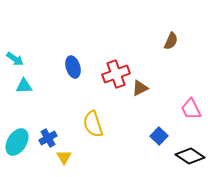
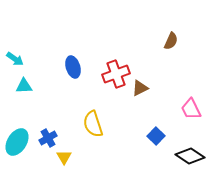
blue square: moved 3 px left
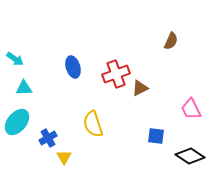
cyan triangle: moved 2 px down
blue square: rotated 36 degrees counterclockwise
cyan ellipse: moved 20 px up; rotated 8 degrees clockwise
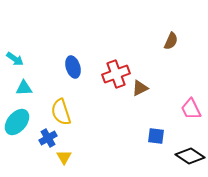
yellow semicircle: moved 32 px left, 12 px up
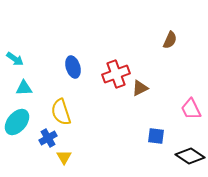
brown semicircle: moved 1 px left, 1 px up
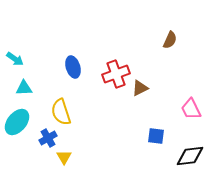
black diamond: rotated 40 degrees counterclockwise
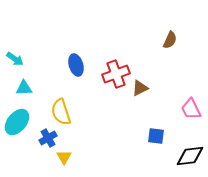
blue ellipse: moved 3 px right, 2 px up
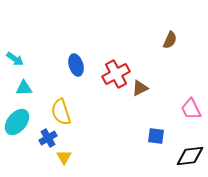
red cross: rotated 8 degrees counterclockwise
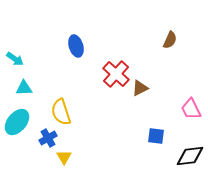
blue ellipse: moved 19 px up
red cross: rotated 20 degrees counterclockwise
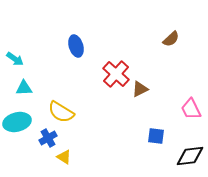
brown semicircle: moved 1 px right, 1 px up; rotated 24 degrees clockwise
brown triangle: moved 1 px down
yellow semicircle: rotated 40 degrees counterclockwise
cyan ellipse: rotated 36 degrees clockwise
yellow triangle: rotated 28 degrees counterclockwise
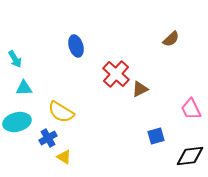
cyan arrow: rotated 24 degrees clockwise
blue square: rotated 24 degrees counterclockwise
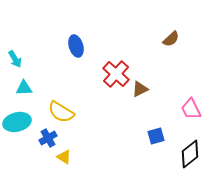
black diamond: moved 2 px up; rotated 32 degrees counterclockwise
